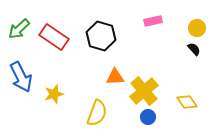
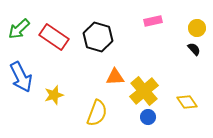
black hexagon: moved 3 px left, 1 px down
yellow star: moved 1 px down
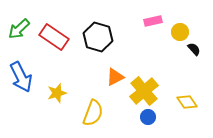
yellow circle: moved 17 px left, 4 px down
orange triangle: rotated 24 degrees counterclockwise
yellow star: moved 3 px right, 2 px up
yellow semicircle: moved 4 px left
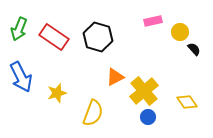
green arrow: rotated 25 degrees counterclockwise
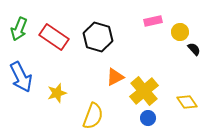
yellow semicircle: moved 3 px down
blue circle: moved 1 px down
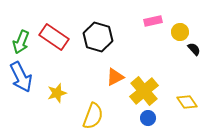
green arrow: moved 2 px right, 13 px down
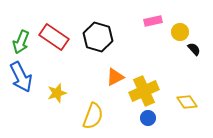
yellow cross: rotated 16 degrees clockwise
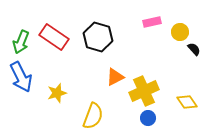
pink rectangle: moved 1 px left, 1 px down
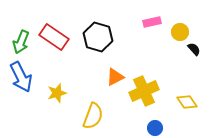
blue circle: moved 7 px right, 10 px down
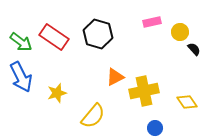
black hexagon: moved 3 px up
green arrow: rotated 75 degrees counterclockwise
yellow cross: rotated 12 degrees clockwise
yellow semicircle: rotated 20 degrees clockwise
